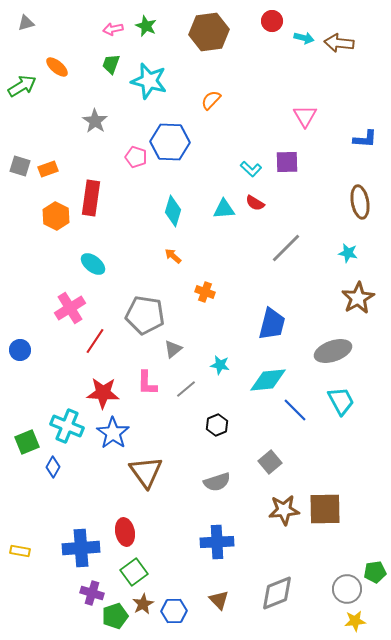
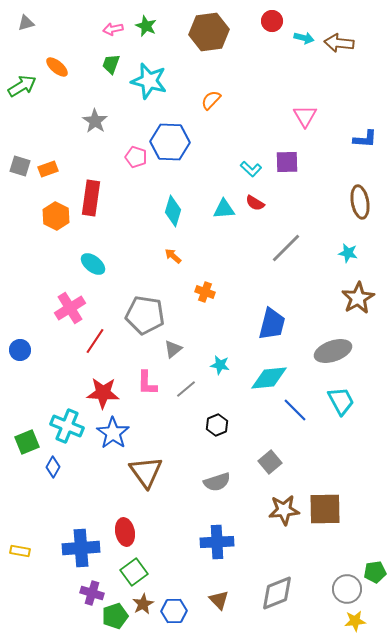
cyan diamond at (268, 380): moved 1 px right, 2 px up
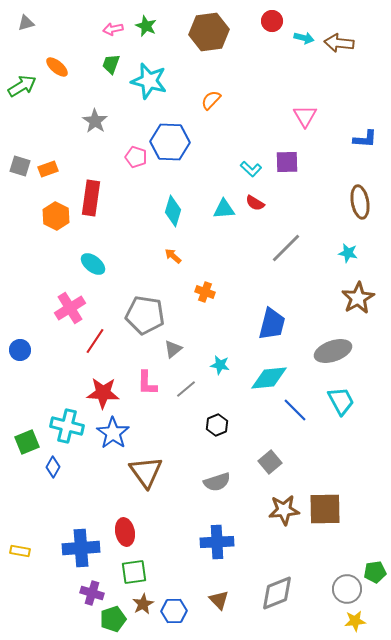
cyan cross at (67, 426): rotated 8 degrees counterclockwise
green square at (134, 572): rotated 28 degrees clockwise
green pentagon at (115, 616): moved 2 px left, 3 px down
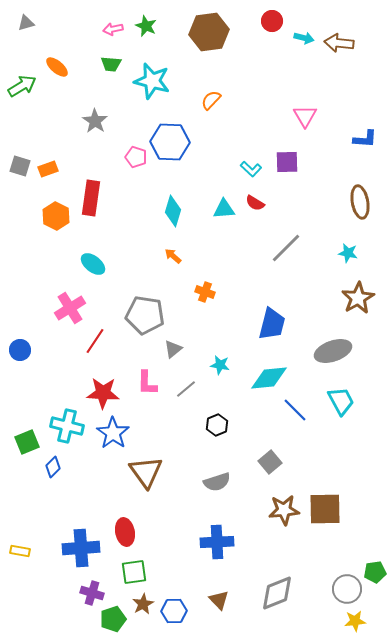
green trapezoid at (111, 64): rotated 105 degrees counterclockwise
cyan star at (149, 81): moved 3 px right
blue diamond at (53, 467): rotated 15 degrees clockwise
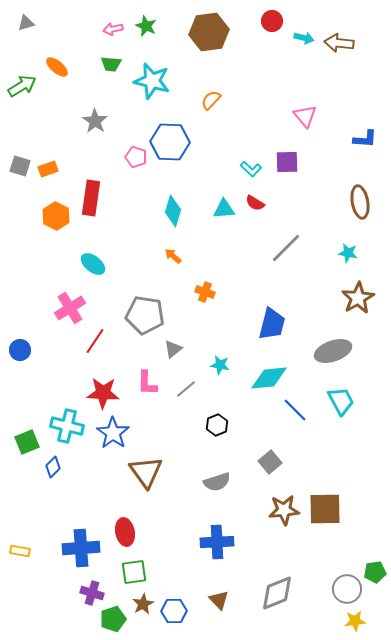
pink triangle at (305, 116): rotated 10 degrees counterclockwise
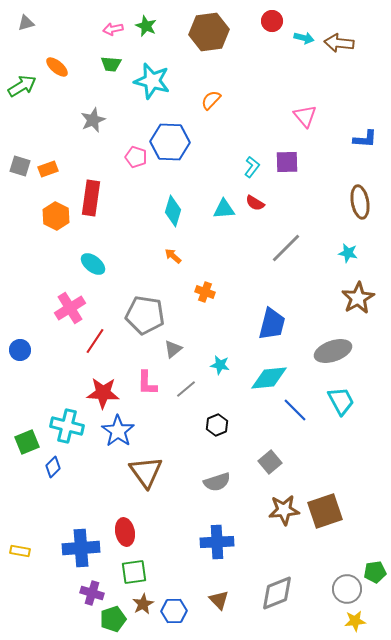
gray star at (95, 121): moved 2 px left, 1 px up; rotated 15 degrees clockwise
cyan L-shape at (251, 169): moved 1 px right, 2 px up; rotated 95 degrees counterclockwise
blue star at (113, 433): moved 5 px right, 2 px up
brown square at (325, 509): moved 2 px down; rotated 18 degrees counterclockwise
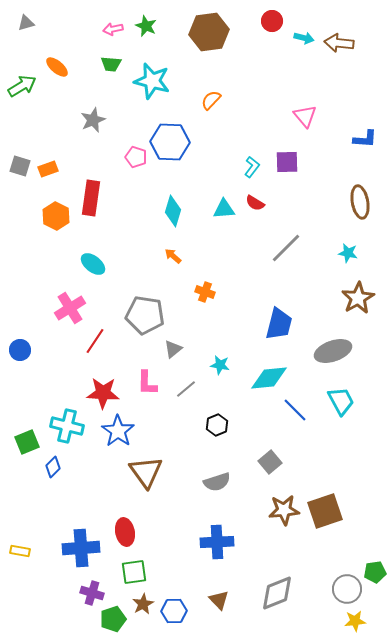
blue trapezoid at (272, 324): moved 7 px right
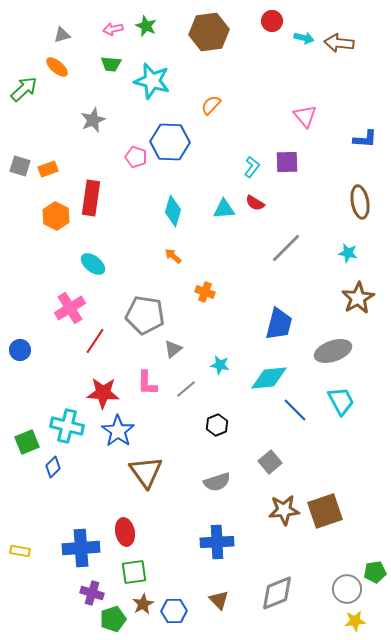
gray triangle at (26, 23): moved 36 px right, 12 px down
green arrow at (22, 86): moved 2 px right, 3 px down; rotated 12 degrees counterclockwise
orange semicircle at (211, 100): moved 5 px down
